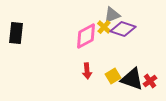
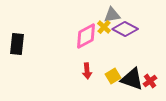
gray triangle: rotated 12 degrees clockwise
purple diamond: moved 2 px right; rotated 10 degrees clockwise
black rectangle: moved 1 px right, 11 px down
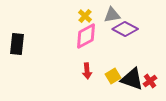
yellow cross: moved 19 px left, 11 px up
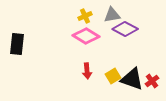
yellow cross: rotated 24 degrees clockwise
pink diamond: rotated 60 degrees clockwise
red cross: moved 2 px right
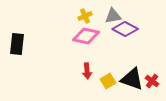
gray triangle: moved 1 px right, 1 px down
pink diamond: rotated 20 degrees counterclockwise
yellow square: moved 5 px left, 5 px down
red cross: rotated 16 degrees counterclockwise
